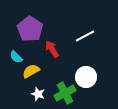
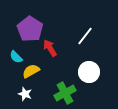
white line: rotated 24 degrees counterclockwise
red arrow: moved 2 px left, 1 px up
white circle: moved 3 px right, 5 px up
white star: moved 13 px left
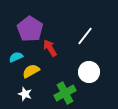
cyan semicircle: rotated 112 degrees clockwise
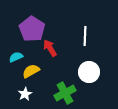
purple pentagon: moved 2 px right
white line: rotated 36 degrees counterclockwise
white star: rotated 24 degrees clockwise
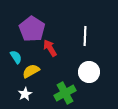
cyan semicircle: rotated 80 degrees clockwise
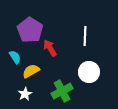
purple pentagon: moved 2 px left, 1 px down
cyan semicircle: moved 1 px left
green cross: moved 3 px left, 2 px up
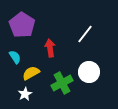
purple pentagon: moved 8 px left, 5 px up
white line: moved 2 px up; rotated 36 degrees clockwise
red arrow: rotated 24 degrees clockwise
yellow semicircle: moved 2 px down
green cross: moved 8 px up
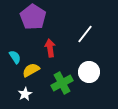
purple pentagon: moved 11 px right, 8 px up
yellow semicircle: moved 3 px up
